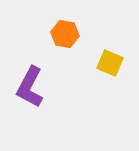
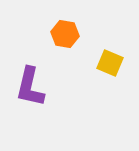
purple L-shape: rotated 15 degrees counterclockwise
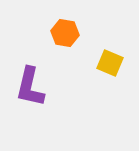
orange hexagon: moved 1 px up
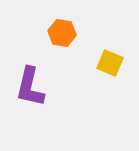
orange hexagon: moved 3 px left
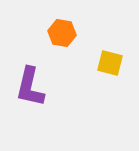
yellow square: rotated 8 degrees counterclockwise
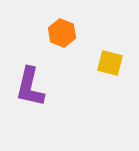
orange hexagon: rotated 12 degrees clockwise
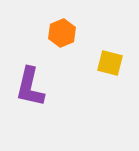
orange hexagon: rotated 16 degrees clockwise
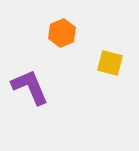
purple L-shape: rotated 144 degrees clockwise
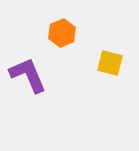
purple L-shape: moved 2 px left, 12 px up
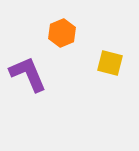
purple L-shape: moved 1 px up
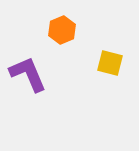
orange hexagon: moved 3 px up
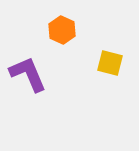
orange hexagon: rotated 12 degrees counterclockwise
